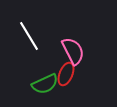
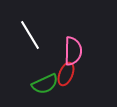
white line: moved 1 px right, 1 px up
pink semicircle: rotated 28 degrees clockwise
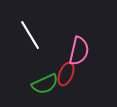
pink semicircle: moved 6 px right; rotated 12 degrees clockwise
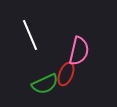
white line: rotated 8 degrees clockwise
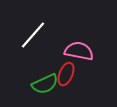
white line: moved 3 px right; rotated 64 degrees clockwise
pink semicircle: rotated 92 degrees counterclockwise
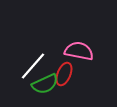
white line: moved 31 px down
red ellipse: moved 2 px left
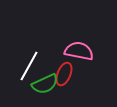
white line: moved 4 px left; rotated 12 degrees counterclockwise
